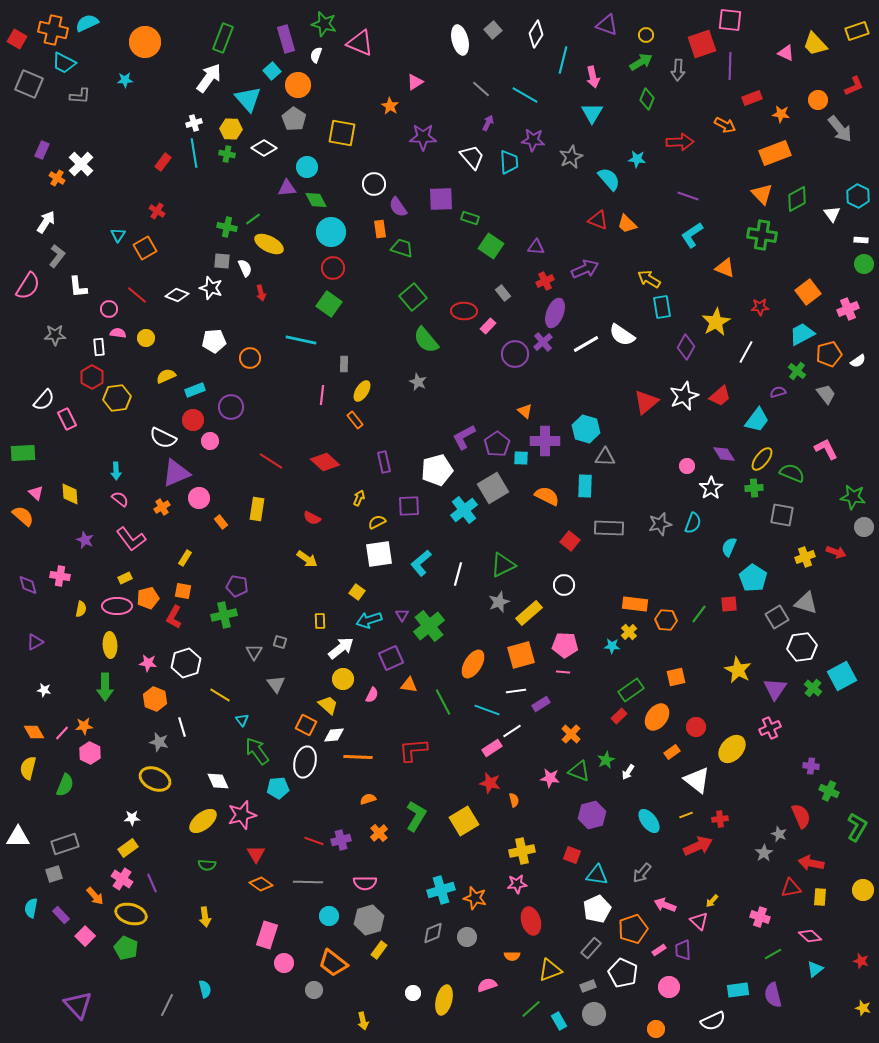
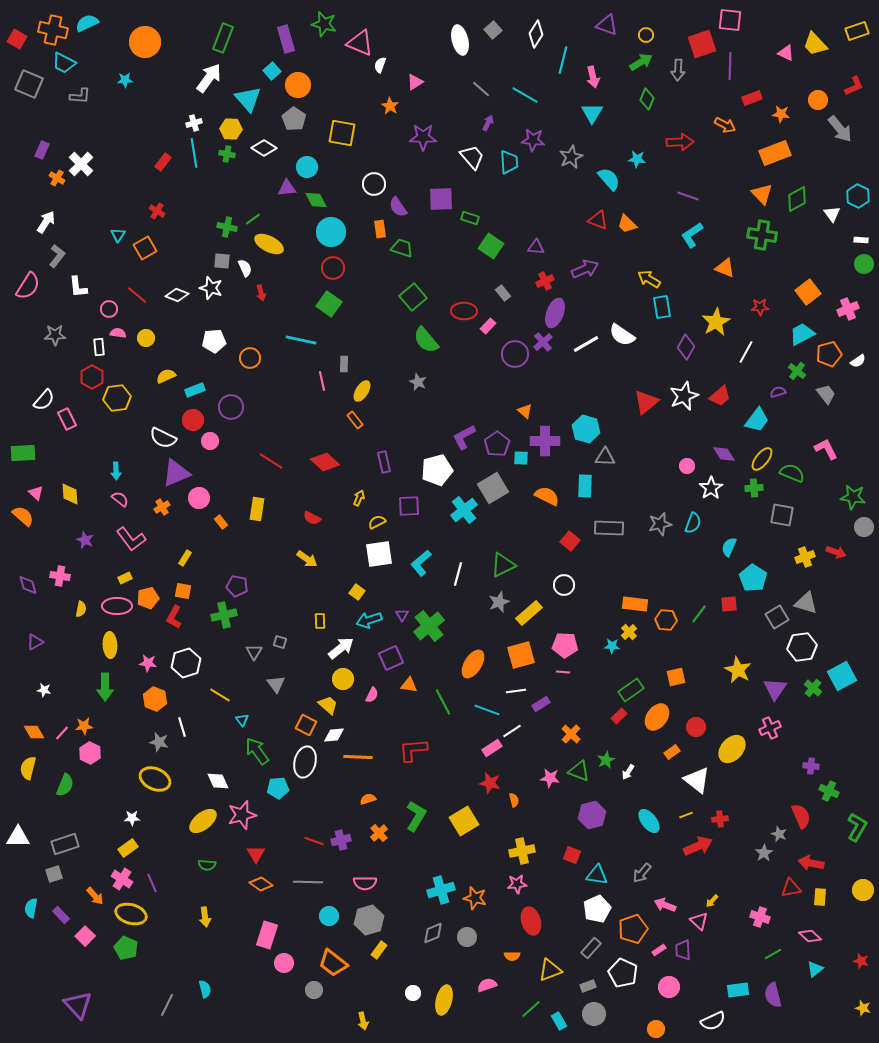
white semicircle at (316, 55): moved 64 px right, 10 px down
pink line at (322, 395): moved 14 px up; rotated 18 degrees counterclockwise
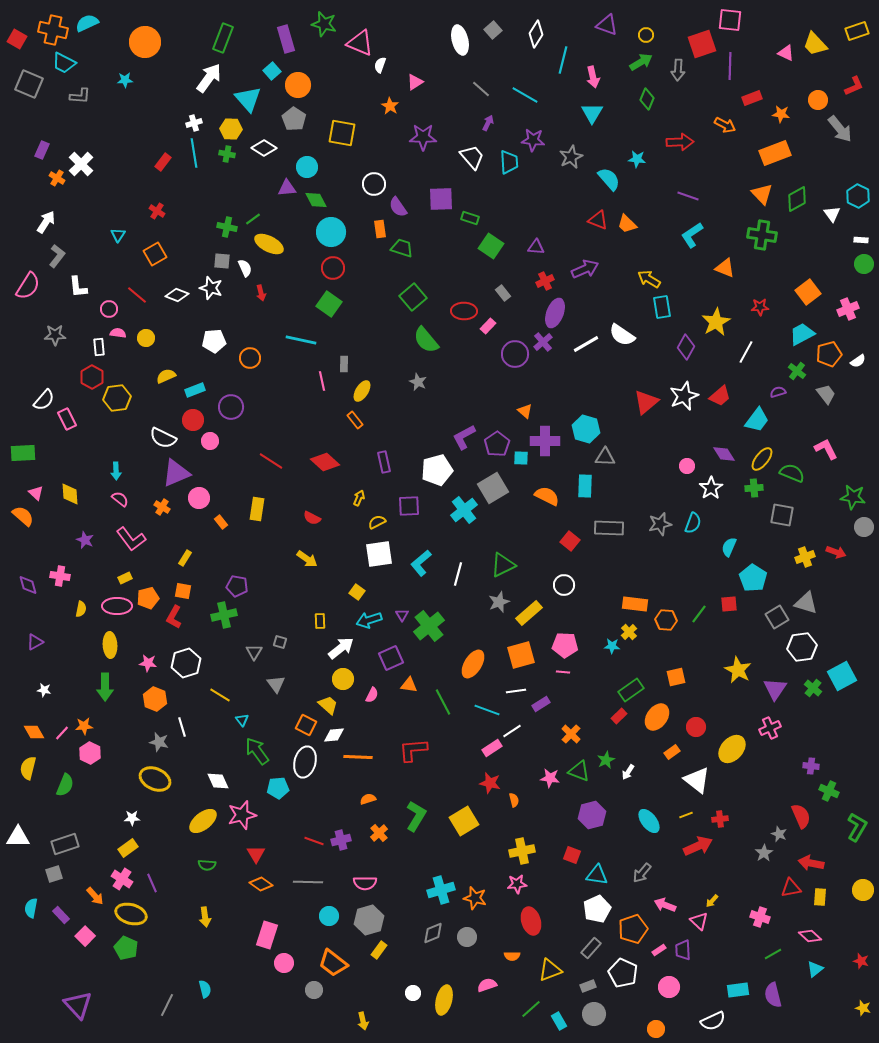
orange square at (145, 248): moved 10 px right, 6 px down
orange cross at (162, 507): rotated 28 degrees counterclockwise
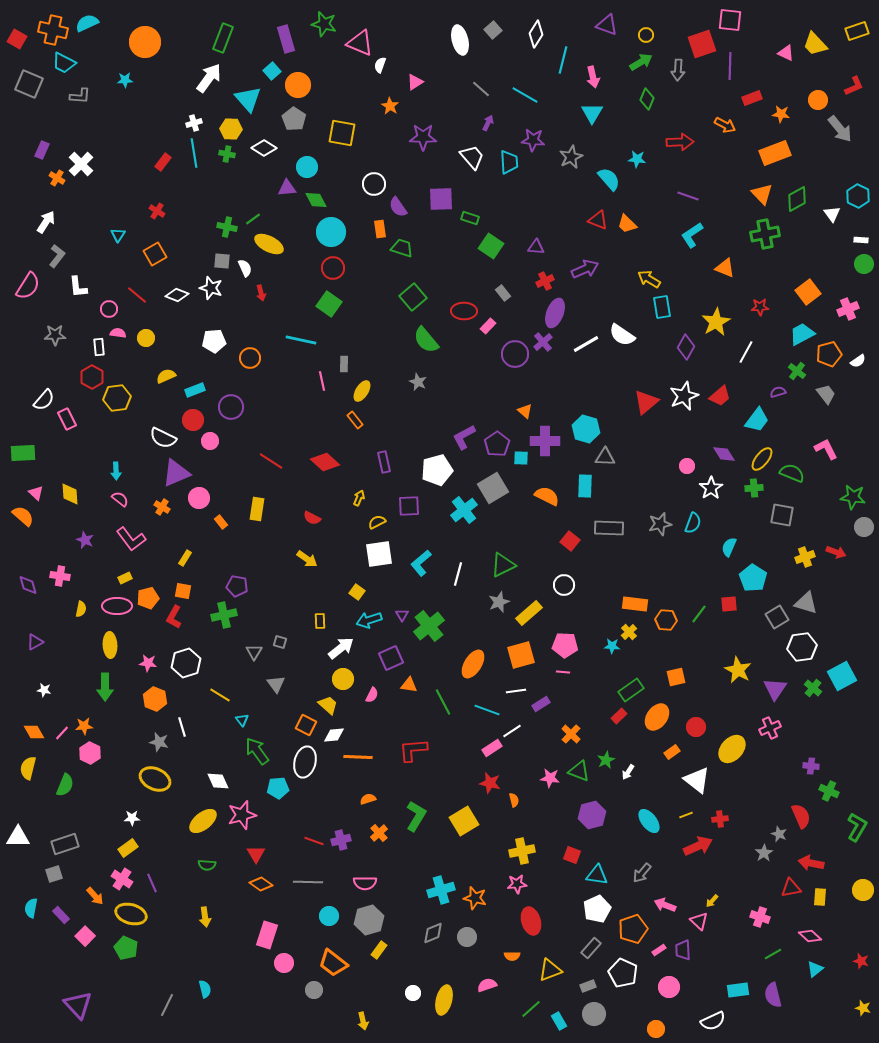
green cross at (762, 235): moved 3 px right, 1 px up; rotated 20 degrees counterclockwise
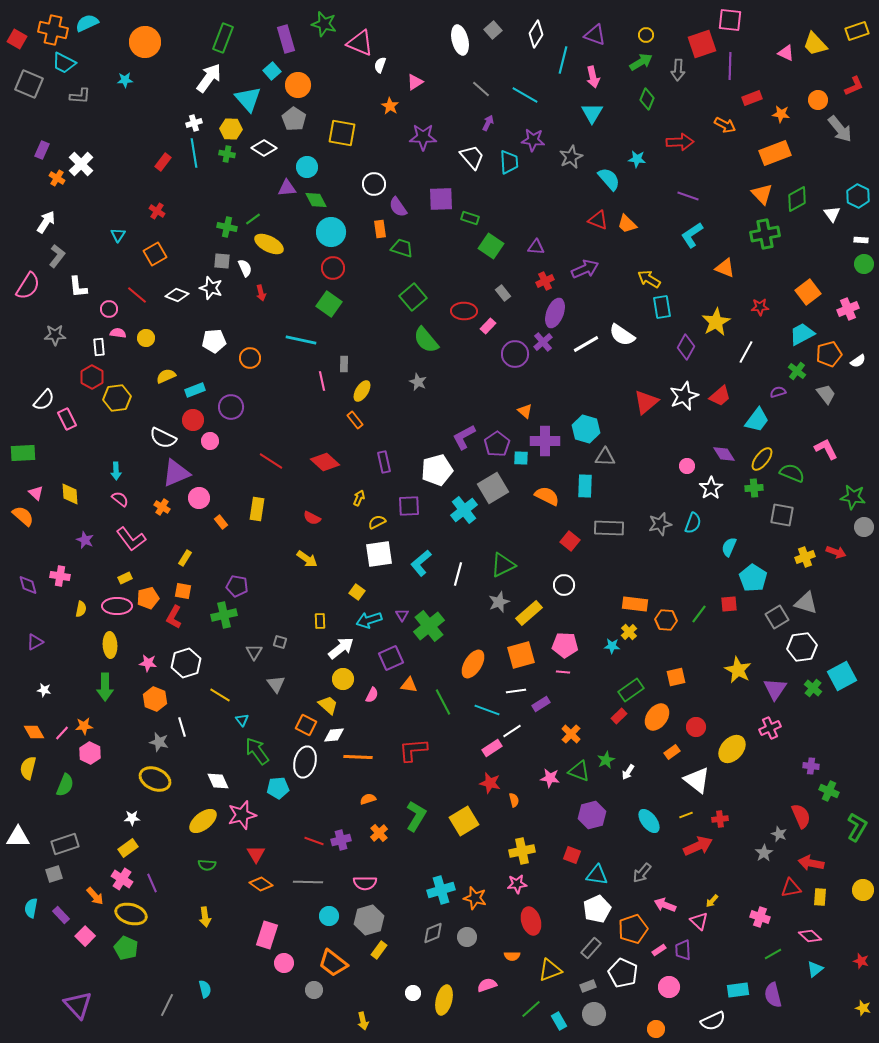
purple triangle at (607, 25): moved 12 px left, 10 px down
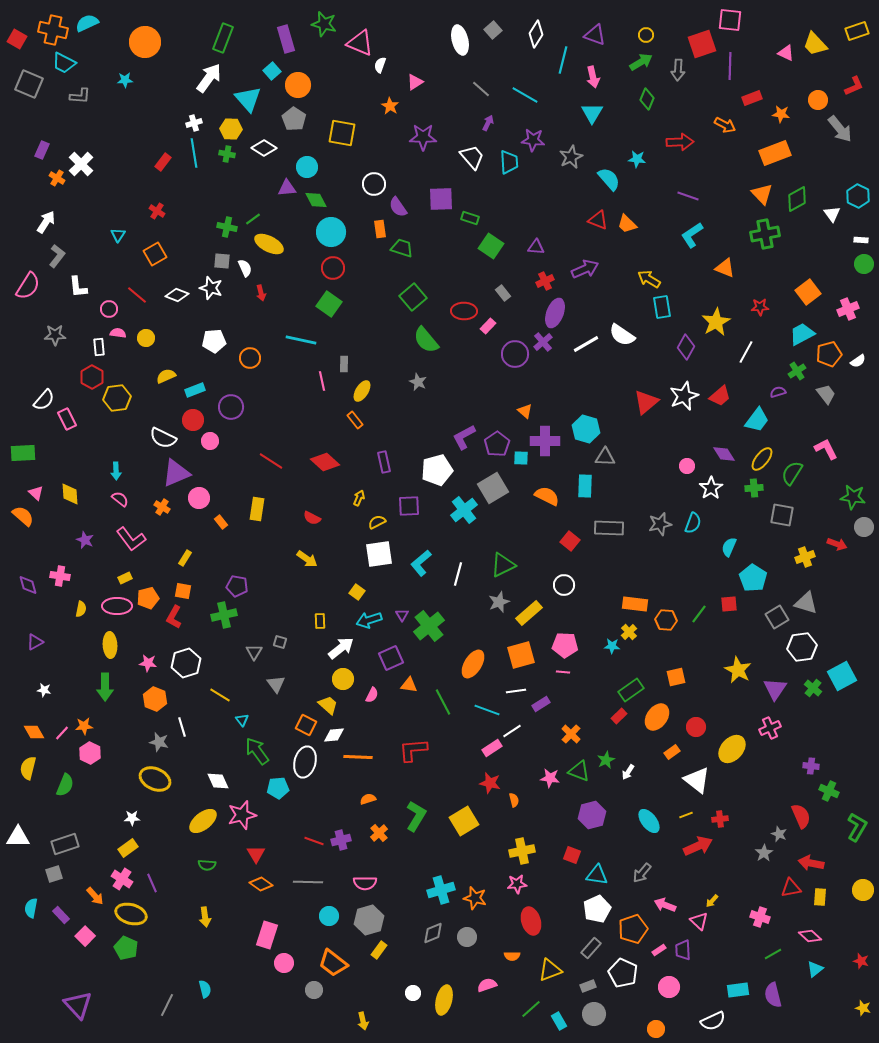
green cross at (797, 371): rotated 18 degrees clockwise
green semicircle at (792, 473): rotated 80 degrees counterclockwise
red arrow at (836, 552): moved 1 px right, 8 px up
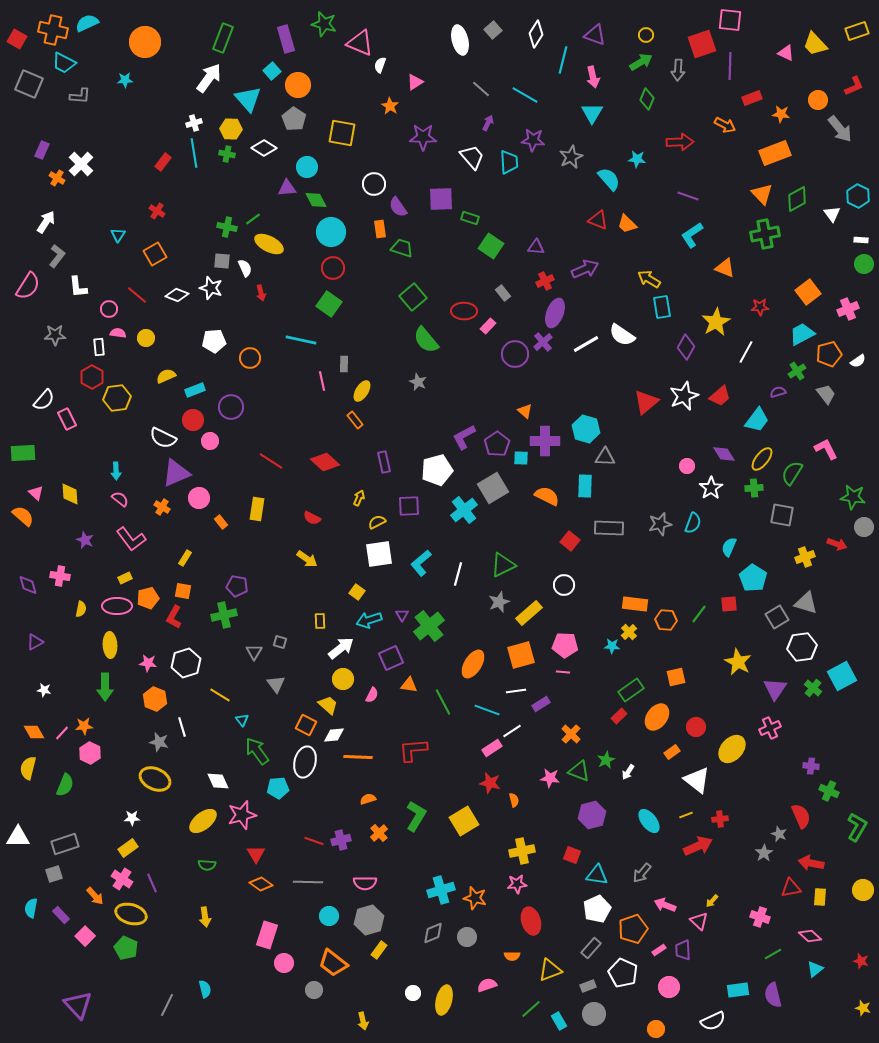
yellow star at (738, 670): moved 8 px up
